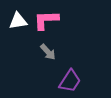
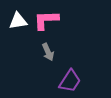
gray arrow: rotated 18 degrees clockwise
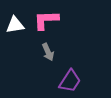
white triangle: moved 3 px left, 4 px down
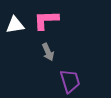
purple trapezoid: rotated 50 degrees counterclockwise
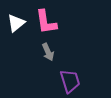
pink L-shape: moved 2 px down; rotated 96 degrees counterclockwise
white triangle: moved 1 px right, 2 px up; rotated 30 degrees counterclockwise
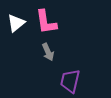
purple trapezoid: rotated 150 degrees counterclockwise
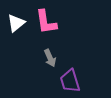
gray arrow: moved 2 px right, 6 px down
purple trapezoid: rotated 30 degrees counterclockwise
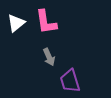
gray arrow: moved 1 px left, 1 px up
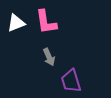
white triangle: rotated 18 degrees clockwise
purple trapezoid: moved 1 px right
